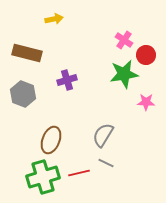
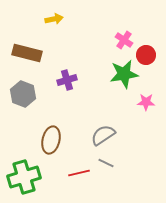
gray semicircle: rotated 25 degrees clockwise
brown ellipse: rotated 8 degrees counterclockwise
green cross: moved 19 px left
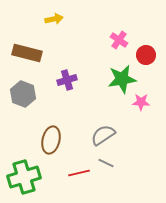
pink cross: moved 5 px left
green star: moved 2 px left, 5 px down
pink star: moved 5 px left
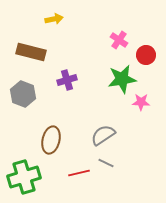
brown rectangle: moved 4 px right, 1 px up
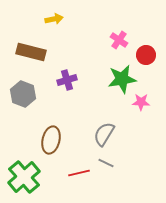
gray semicircle: moved 1 px right, 1 px up; rotated 25 degrees counterclockwise
green cross: rotated 24 degrees counterclockwise
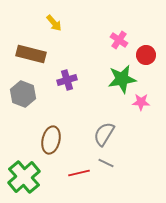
yellow arrow: moved 4 px down; rotated 60 degrees clockwise
brown rectangle: moved 2 px down
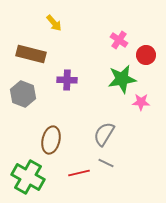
purple cross: rotated 18 degrees clockwise
green cross: moved 4 px right; rotated 20 degrees counterclockwise
